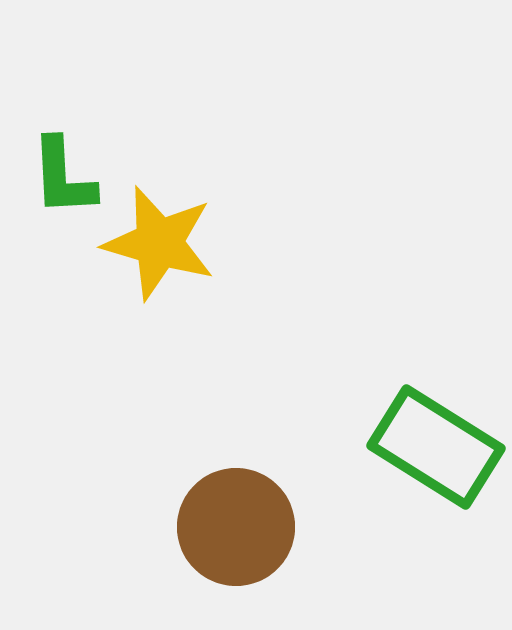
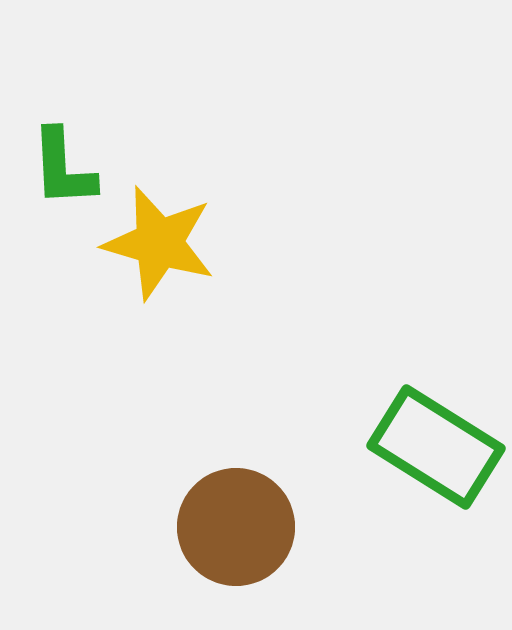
green L-shape: moved 9 px up
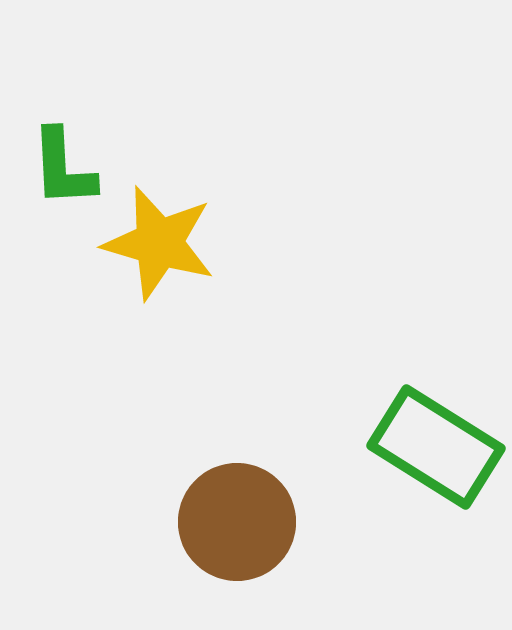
brown circle: moved 1 px right, 5 px up
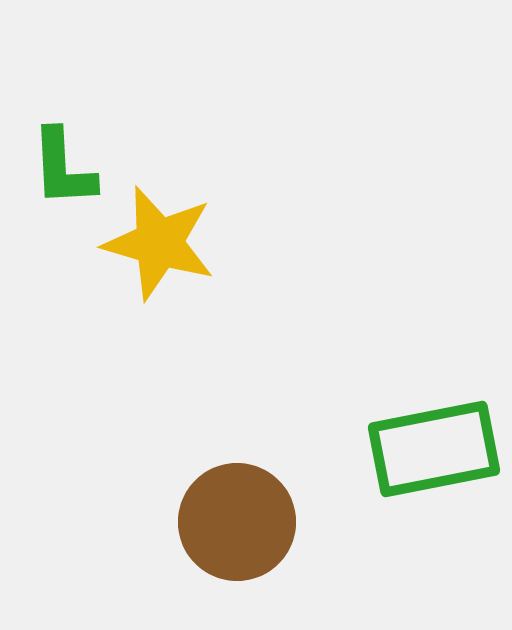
green rectangle: moved 2 px left, 2 px down; rotated 43 degrees counterclockwise
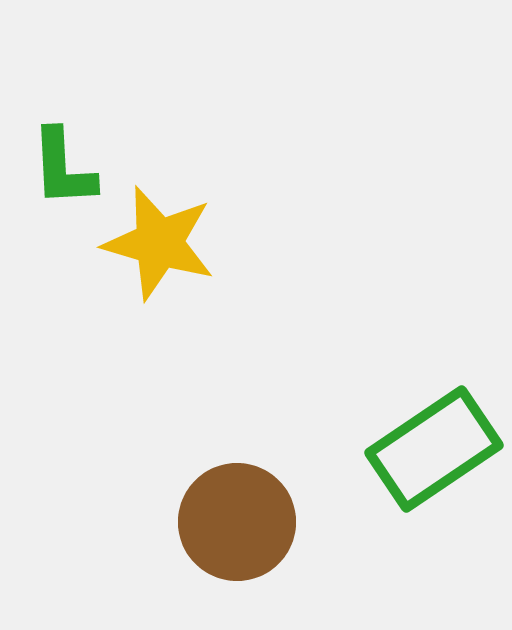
green rectangle: rotated 23 degrees counterclockwise
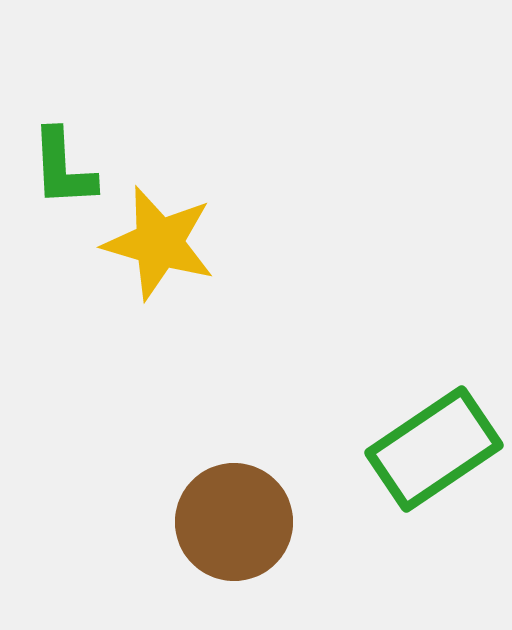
brown circle: moved 3 px left
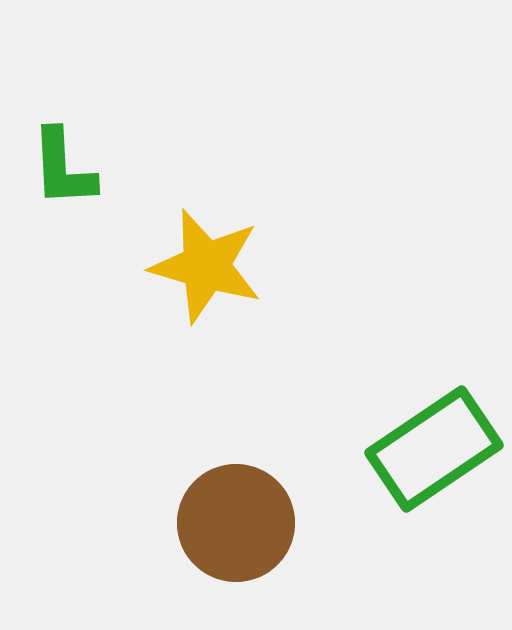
yellow star: moved 47 px right, 23 px down
brown circle: moved 2 px right, 1 px down
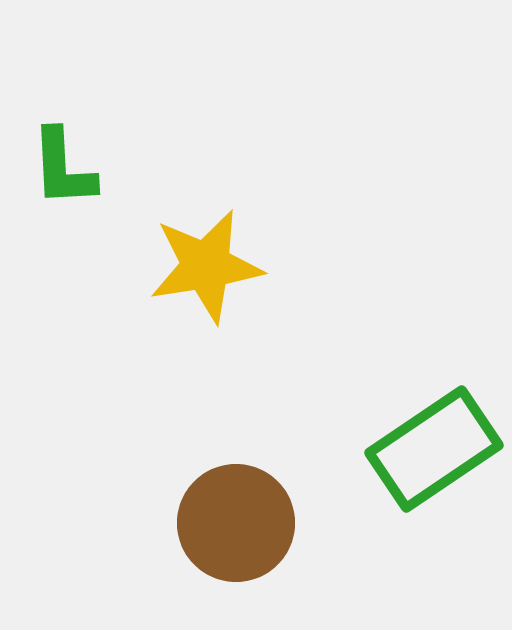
yellow star: rotated 25 degrees counterclockwise
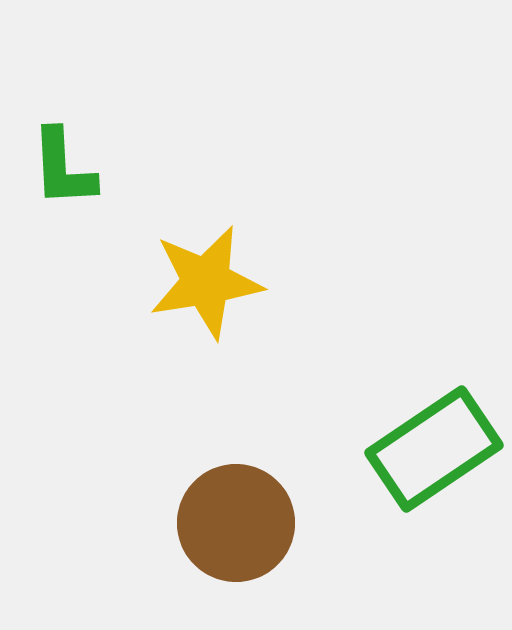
yellow star: moved 16 px down
